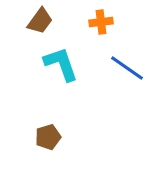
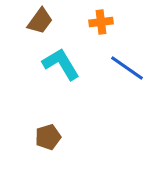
cyan L-shape: rotated 12 degrees counterclockwise
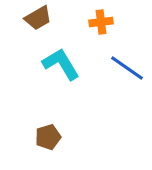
brown trapezoid: moved 2 px left, 3 px up; rotated 24 degrees clockwise
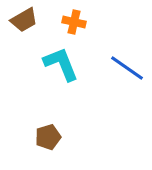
brown trapezoid: moved 14 px left, 2 px down
orange cross: moved 27 px left; rotated 20 degrees clockwise
cyan L-shape: rotated 9 degrees clockwise
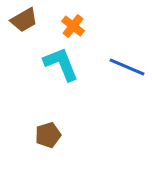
orange cross: moved 1 px left, 4 px down; rotated 25 degrees clockwise
blue line: moved 1 px up; rotated 12 degrees counterclockwise
brown pentagon: moved 2 px up
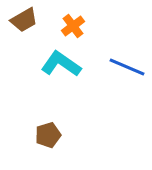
orange cross: rotated 15 degrees clockwise
cyan L-shape: rotated 33 degrees counterclockwise
